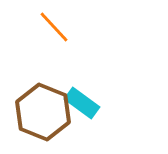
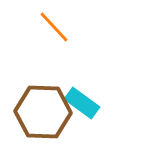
brown hexagon: rotated 20 degrees counterclockwise
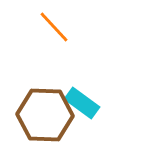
brown hexagon: moved 2 px right, 3 px down
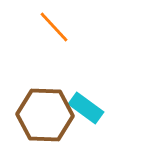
cyan rectangle: moved 4 px right, 5 px down
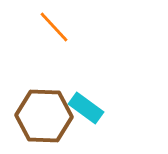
brown hexagon: moved 1 px left, 1 px down
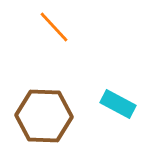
cyan rectangle: moved 32 px right, 4 px up; rotated 8 degrees counterclockwise
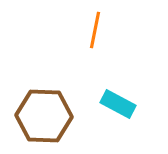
orange line: moved 41 px right, 3 px down; rotated 54 degrees clockwise
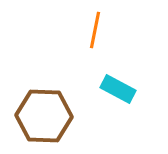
cyan rectangle: moved 15 px up
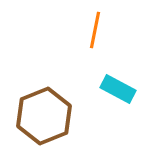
brown hexagon: rotated 24 degrees counterclockwise
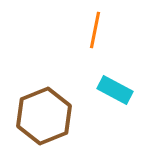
cyan rectangle: moved 3 px left, 1 px down
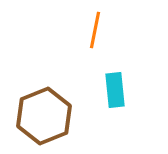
cyan rectangle: rotated 56 degrees clockwise
